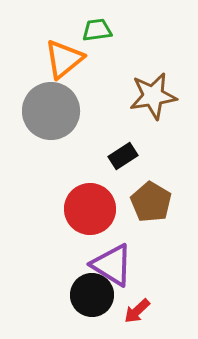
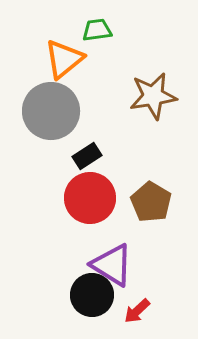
black rectangle: moved 36 px left
red circle: moved 11 px up
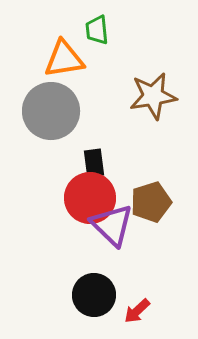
green trapezoid: rotated 88 degrees counterclockwise
orange triangle: rotated 30 degrees clockwise
black rectangle: moved 7 px right, 7 px down; rotated 64 degrees counterclockwise
brown pentagon: rotated 24 degrees clockwise
purple triangle: moved 40 px up; rotated 12 degrees clockwise
black circle: moved 2 px right
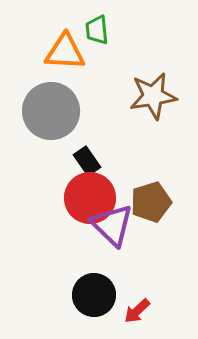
orange triangle: moved 1 px right, 7 px up; rotated 12 degrees clockwise
black rectangle: moved 7 px left, 2 px up; rotated 28 degrees counterclockwise
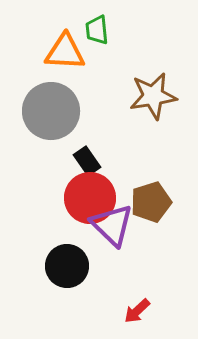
black circle: moved 27 px left, 29 px up
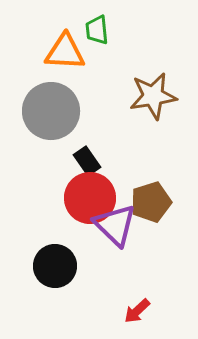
purple triangle: moved 3 px right
black circle: moved 12 px left
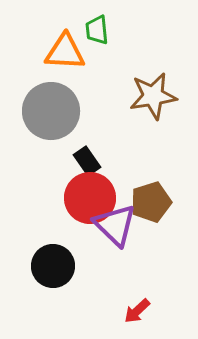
black circle: moved 2 px left
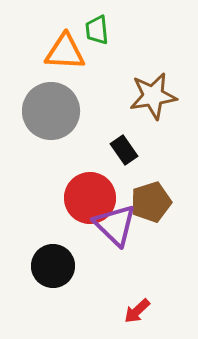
black rectangle: moved 37 px right, 11 px up
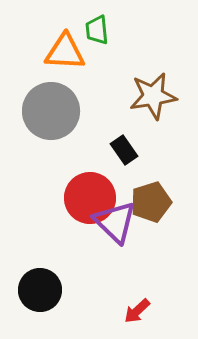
purple triangle: moved 3 px up
black circle: moved 13 px left, 24 px down
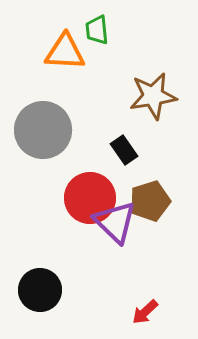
gray circle: moved 8 px left, 19 px down
brown pentagon: moved 1 px left, 1 px up
red arrow: moved 8 px right, 1 px down
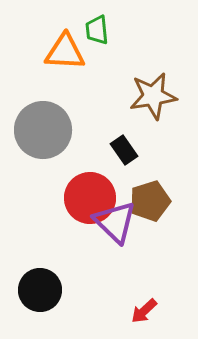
red arrow: moved 1 px left, 1 px up
